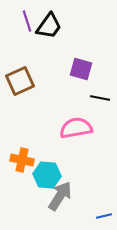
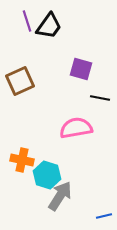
cyan hexagon: rotated 12 degrees clockwise
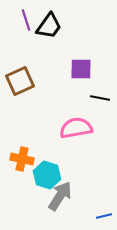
purple line: moved 1 px left, 1 px up
purple square: rotated 15 degrees counterclockwise
orange cross: moved 1 px up
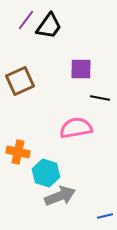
purple line: rotated 55 degrees clockwise
orange cross: moved 4 px left, 7 px up
cyan hexagon: moved 1 px left, 2 px up
gray arrow: rotated 36 degrees clockwise
blue line: moved 1 px right
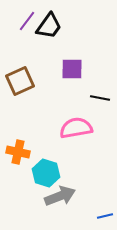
purple line: moved 1 px right, 1 px down
purple square: moved 9 px left
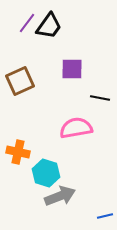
purple line: moved 2 px down
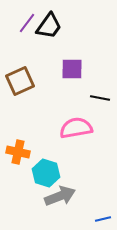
blue line: moved 2 px left, 3 px down
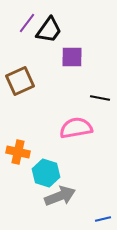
black trapezoid: moved 4 px down
purple square: moved 12 px up
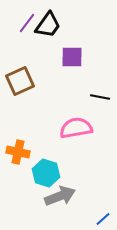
black trapezoid: moved 1 px left, 5 px up
black line: moved 1 px up
blue line: rotated 28 degrees counterclockwise
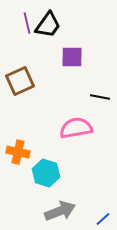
purple line: rotated 50 degrees counterclockwise
gray arrow: moved 15 px down
